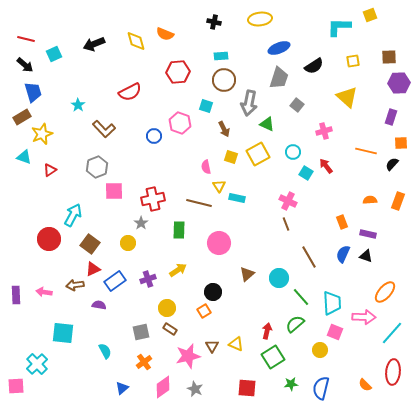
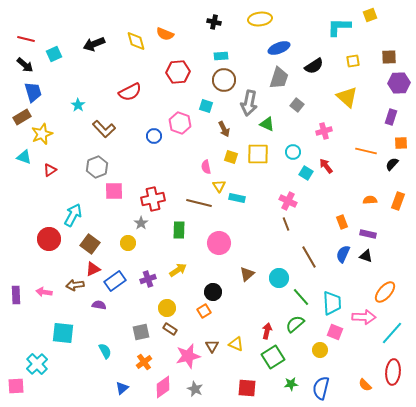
yellow square at (258, 154): rotated 30 degrees clockwise
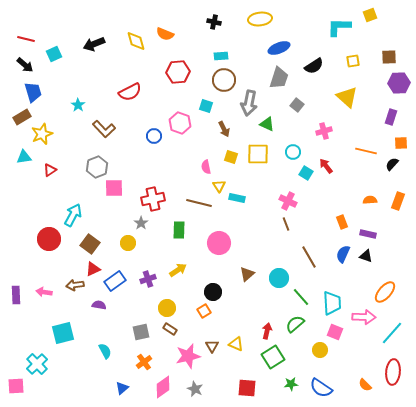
cyan triangle at (24, 157): rotated 28 degrees counterclockwise
pink square at (114, 191): moved 3 px up
cyan square at (63, 333): rotated 20 degrees counterclockwise
blue semicircle at (321, 388): rotated 70 degrees counterclockwise
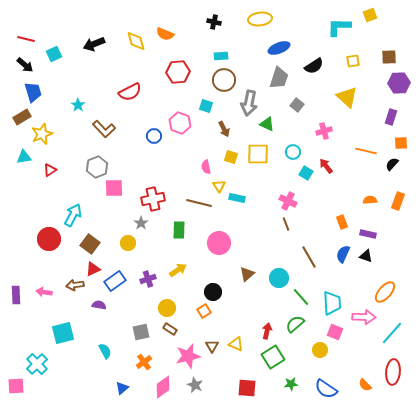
blue semicircle at (321, 388): moved 5 px right, 1 px down
gray star at (195, 389): moved 4 px up
